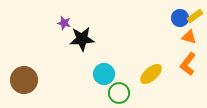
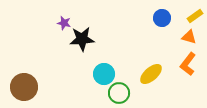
blue circle: moved 18 px left
brown circle: moved 7 px down
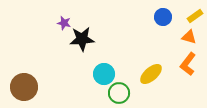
blue circle: moved 1 px right, 1 px up
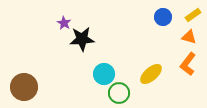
yellow rectangle: moved 2 px left, 1 px up
purple star: rotated 16 degrees clockwise
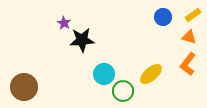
black star: moved 1 px down
green circle: moved 4 px right, 2 px up
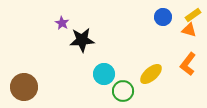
purple star: moved 2 px left
orange triangle: moved 7 px up
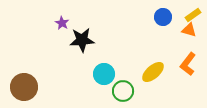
yellow ellipse: moved 2 px right, 2 px up
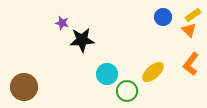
purple star: rotated 16 degrees counterclockwise
orange triangle: rotated 28 degrees clockwise
orange L-shape: moved 3 px right
cyan circle: moved 3 px right
green circle: moved 4 px right
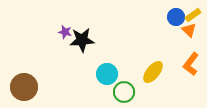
blue circle: moved 13 px right
purple star: moved 3 px right, 9 px down
yellow ellipse: rotated 10 degrees counterclockwise
green circle: moved 3 px left, 1 px down
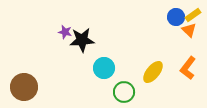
orange L-shape: moved 3 px left, 4 px down
cyan circle: moved 3 px left, 6 px up
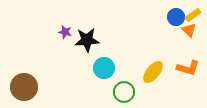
black star: moved 5 px right
orange L-shape: rotated 110 degrees counterclockwise
